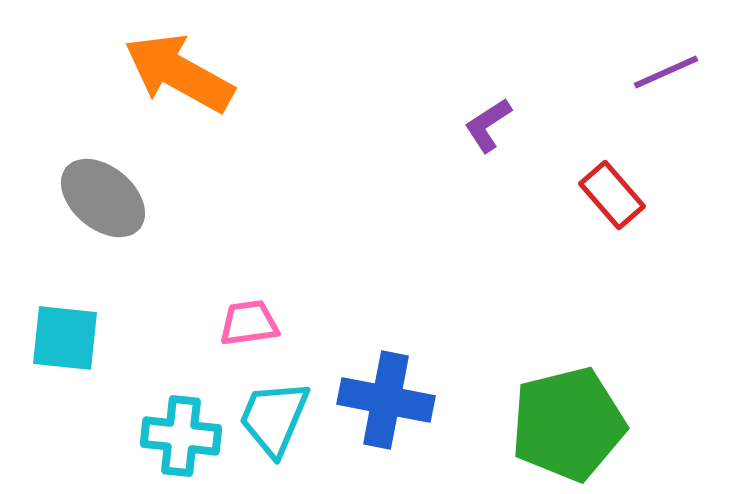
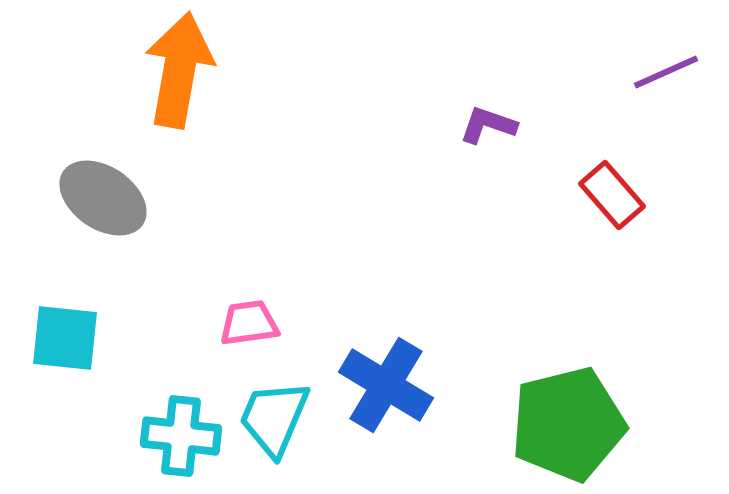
orange arrow: moved 3 px up; rotated 71 degrees clockwise
purple L-shape: rotated 52 degrees clockwise
gray ellipse: rotated 6 degrees counterclockwise
blue cross: moved 15 px up; rotated 20 degrees clockwise
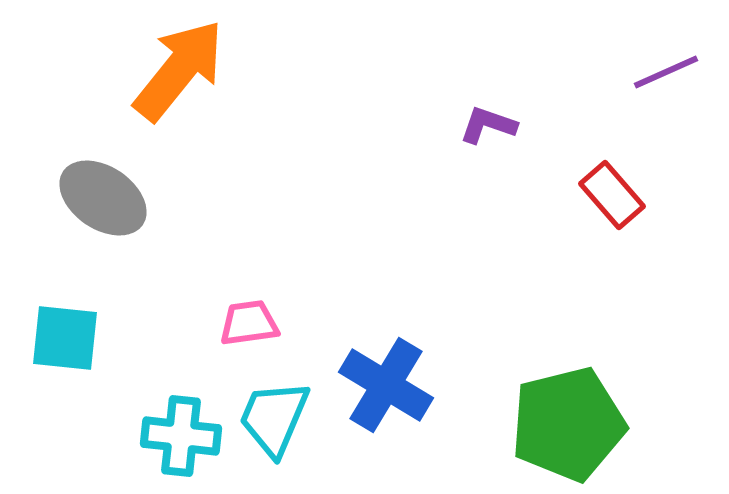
orange arrow: rotated 29 degrees clockwise
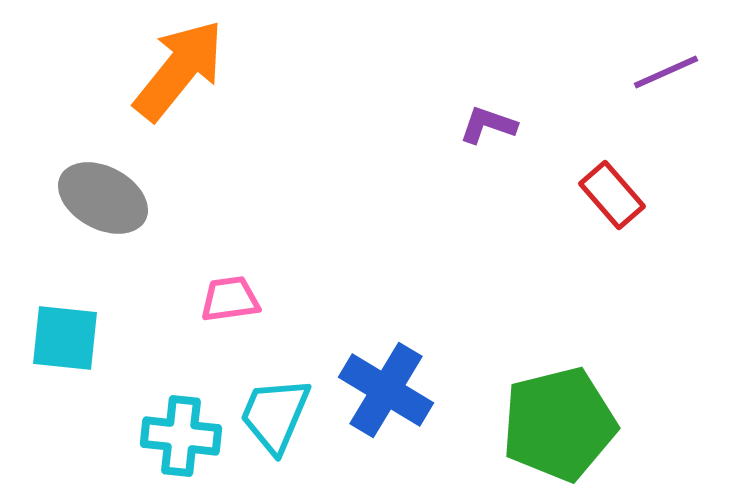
gray ellipse: rotated 6 degrees counterclockwise
pink trapezoid: moved 19 px left, 24 px up
blue cross: moved 5 px down
cyan trapezoid: moved 1 px right, 3 px up
green pentagon: moved 9 px left
